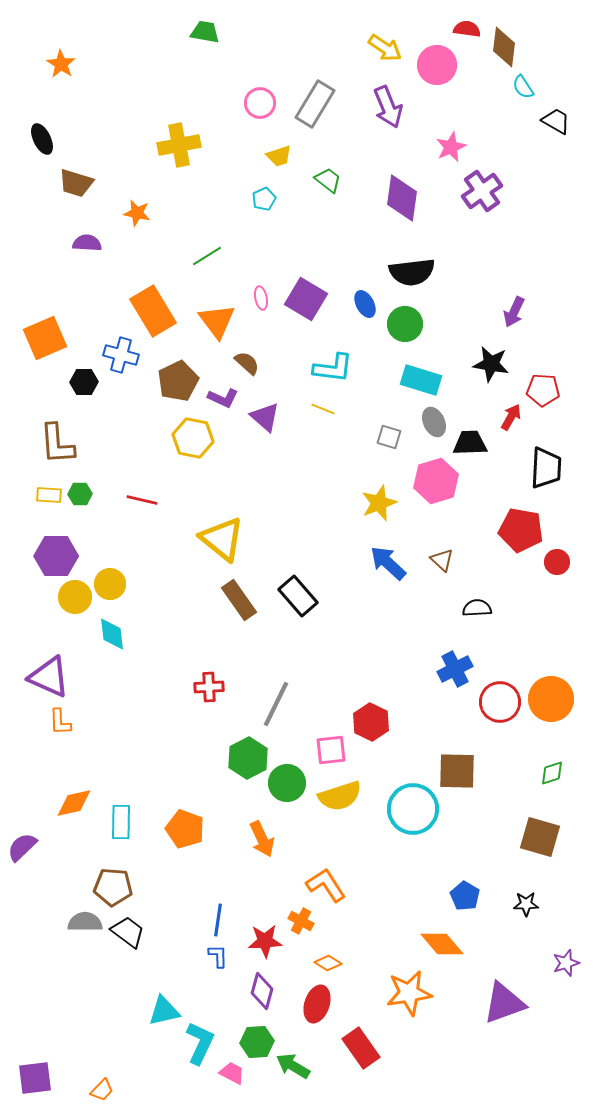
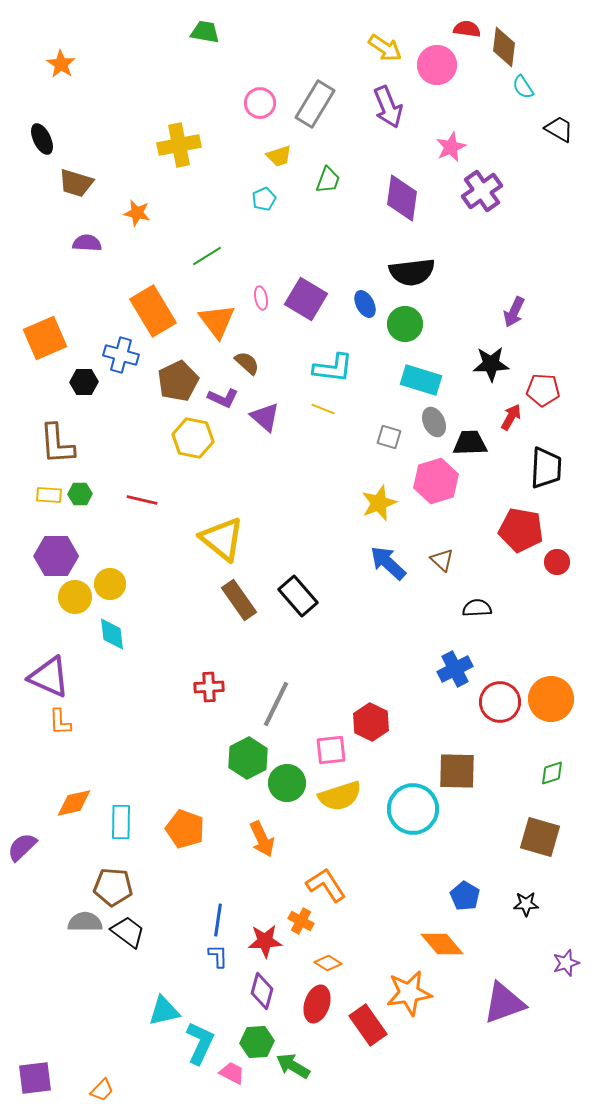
black trapezoid at (556, 121): moved 3 px right, 8 px down
green trapezoid at (328, 180): rotated 72 degrees clockwise
black star at (491, 364): rotated 12 degrees counterclockwise
red rectangle at (361, 1048): moved 7 px right, 23 px up
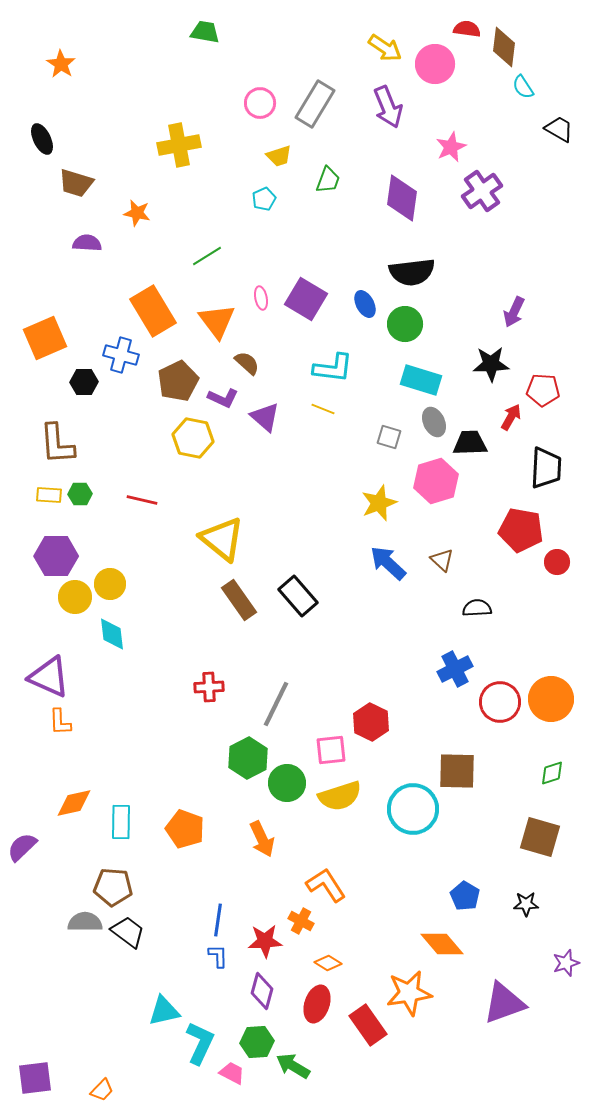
pink circle at (437, 65): moved 2 px left, 1 px up
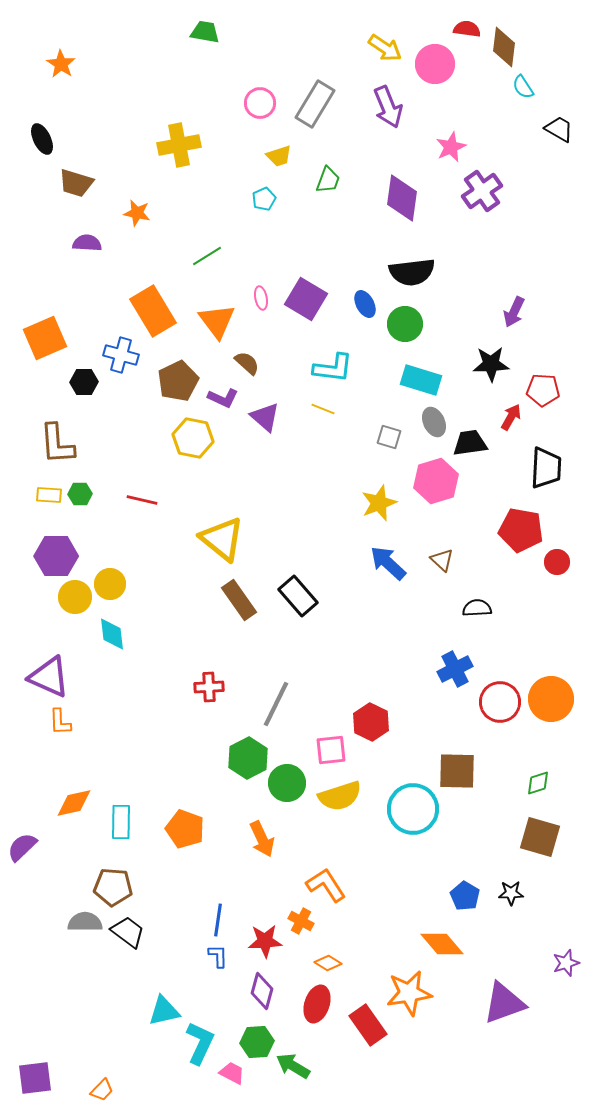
black trapezoid at (470, 443): rotated 6 degrees counterclockwise
green diamond at (552, 773): moved 14 px left, 10 px down
black star at (526, 904): moved 15 px left, 11 px up
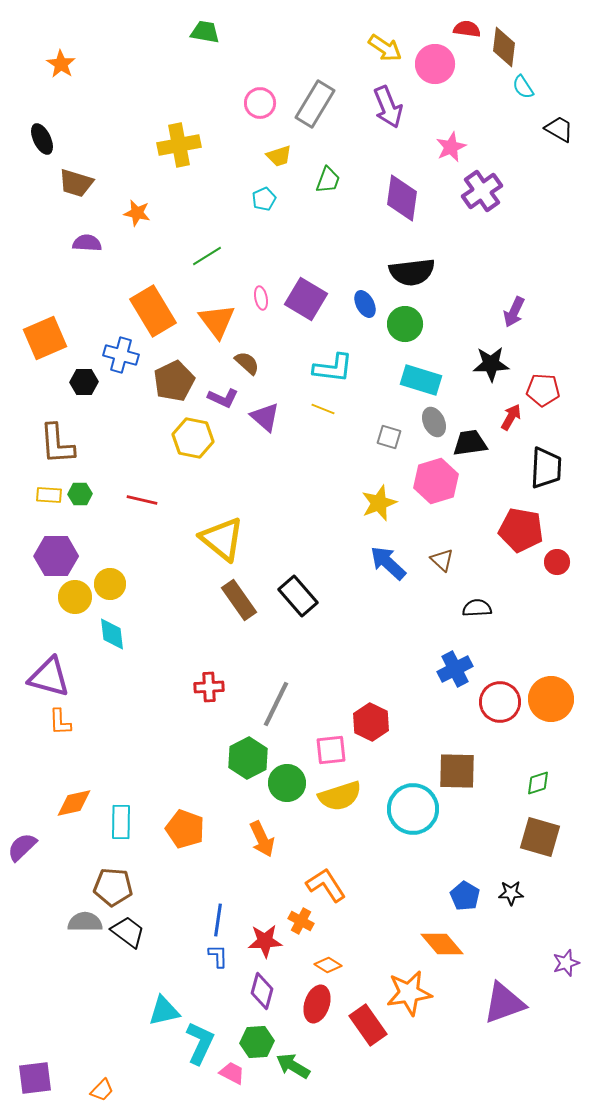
brown pentagon at (178, 381): moved 4 px left
purple triangle at (49, 677): rotated 9 degrees counterclockwise
orange diamond at (328, 963): moved 2 px down
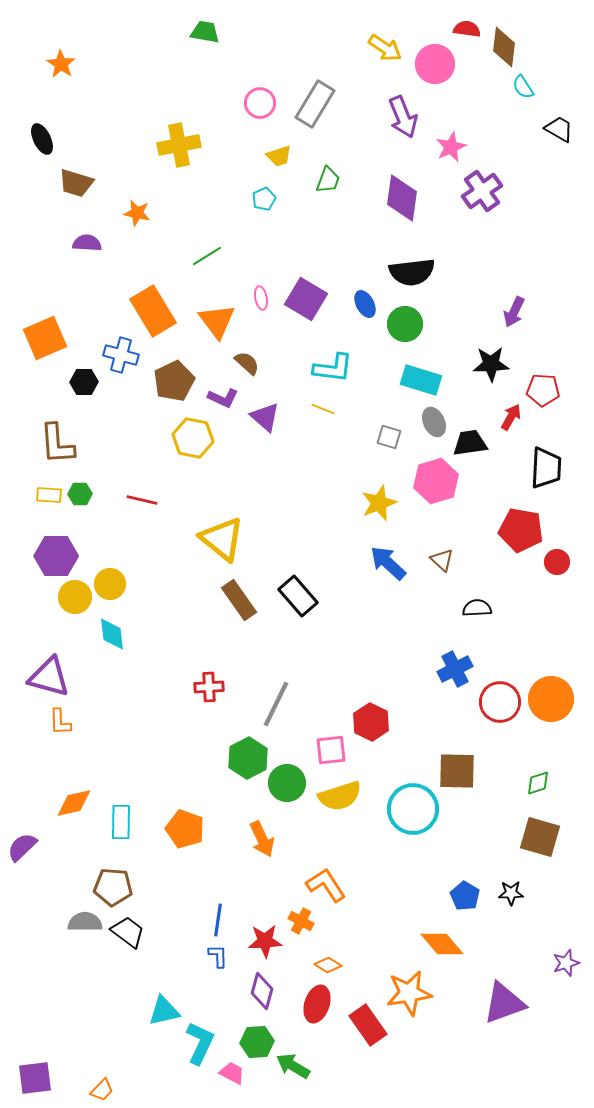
purple arrow at (388, 107): moved 15 px right, 10 px down
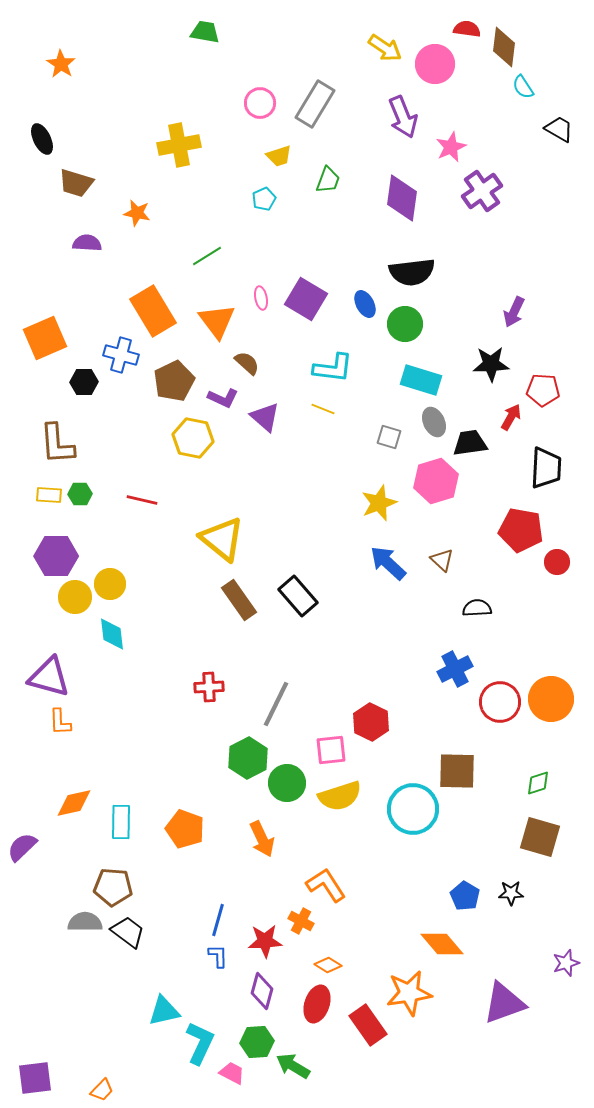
blue line at (218, 920): rotated 8 degrees clockwise
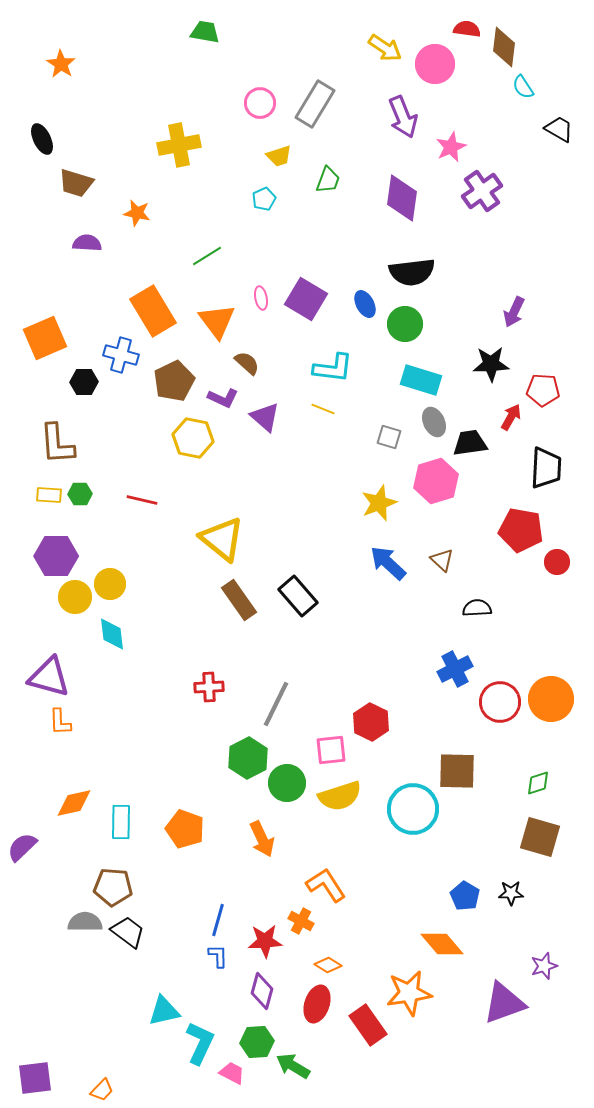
purple star at (566, 963): moved 22 px left, 3 px down
